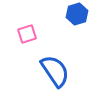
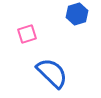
blue semicircle: moved 3 px left, 2 px down; rotated 12 degrees counterclockwise
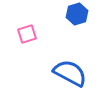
blue semicircle: moved 18 px right; rotated 16 degrees counterclockwise
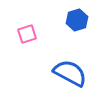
blue hexagon: moved 6 px down
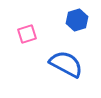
blue semicircle: moved 4 px left, 9 px up
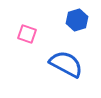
pink square: rotated 36 degrees clockwise
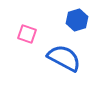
blue semicircle: moved 2 px left, 6 px up
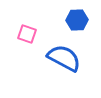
blue hexagon: rotated 15 degrees clockwise
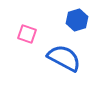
blue hexagon: rotated 15 degrees counterclockwise
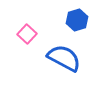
pink square: rotated 24 degrees clockwise
